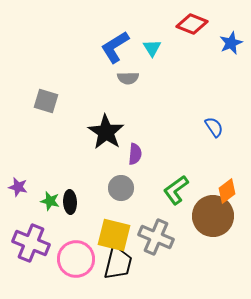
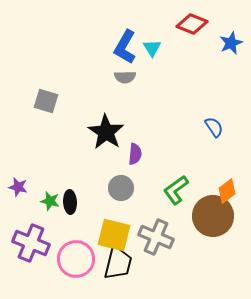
blue L-shape: moved 10 px right; rotated 28 degrees counterclockwise
gray semicircle: moved 3 px left, 1 px up
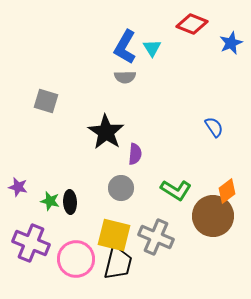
green L-shape: rotated 112 degrees counterclockwise
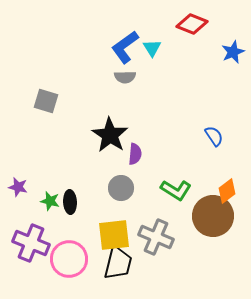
blue star: moved 2 px right, 9 px down
blue L-shape: rotated 24 degrees clockwise
blue semicircle: moved 9 px down
black star: moved 4 px right, 3 px down
yellow square: rotated 20 degrees counterclockwise
pink circle: moved 7 px left
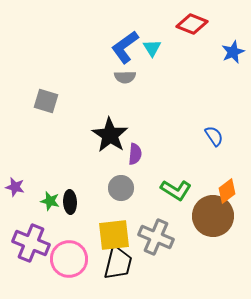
purple star: moved 3 px left
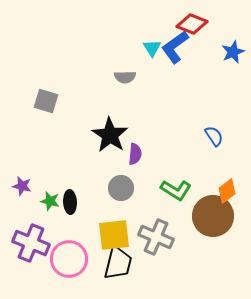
blue L-shape: moved 50 px right
purple star: moved 7 px right, 1 px up
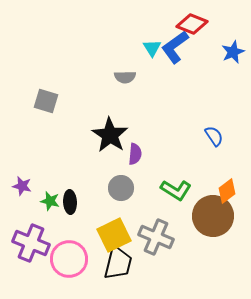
yellow square: rotated 20 degrees counterclockwise
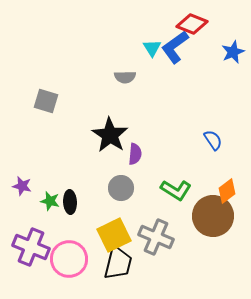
blue semicircle: moved 1 px left, 4 px down
purple cross: moved 4 px down
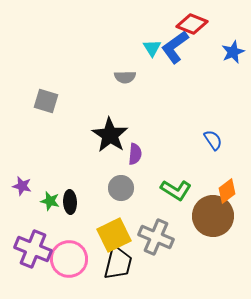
purple cross: moved 2 px right, 2 px down
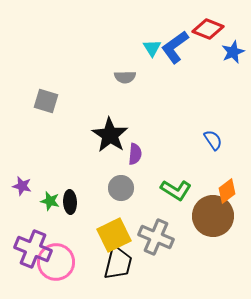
red diamond: moved 16 px right, 5 px down
pink circle: moved 13 px left, 3 px down
